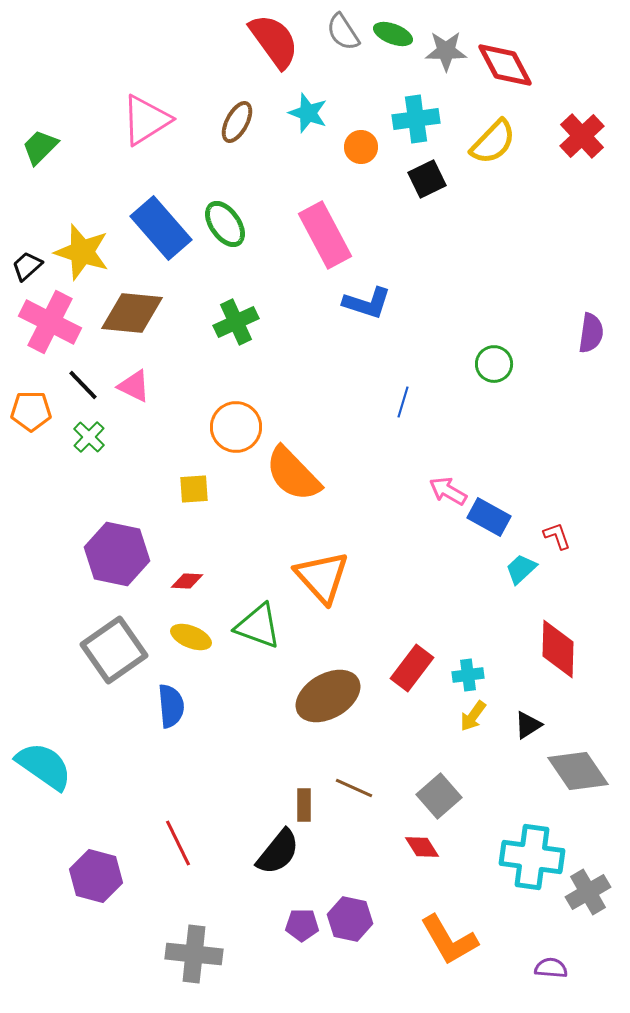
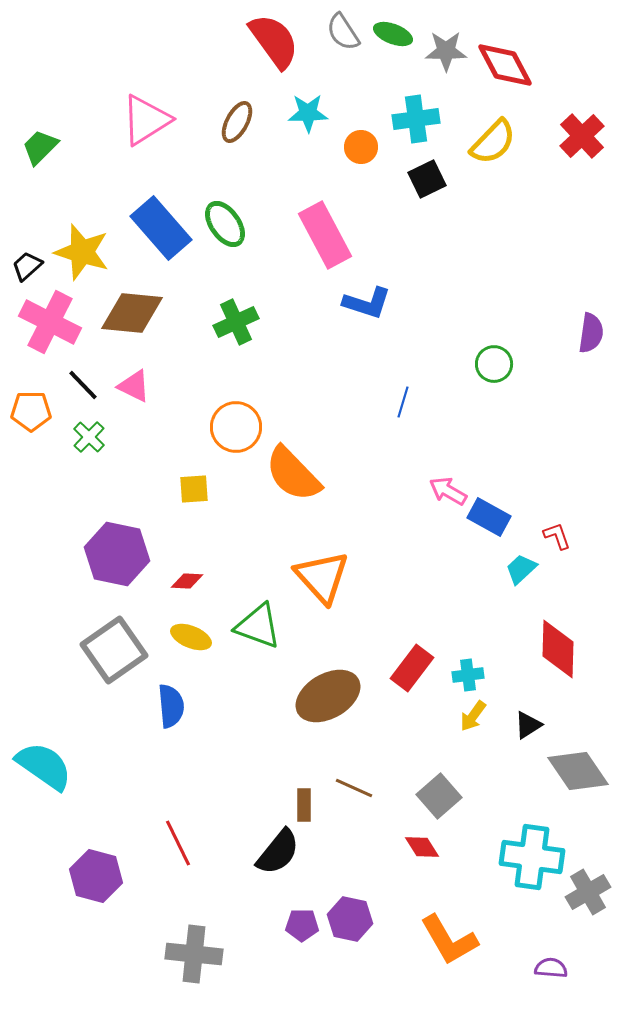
cyan star at (308, 113): rotated 21 degrees counterclockwise
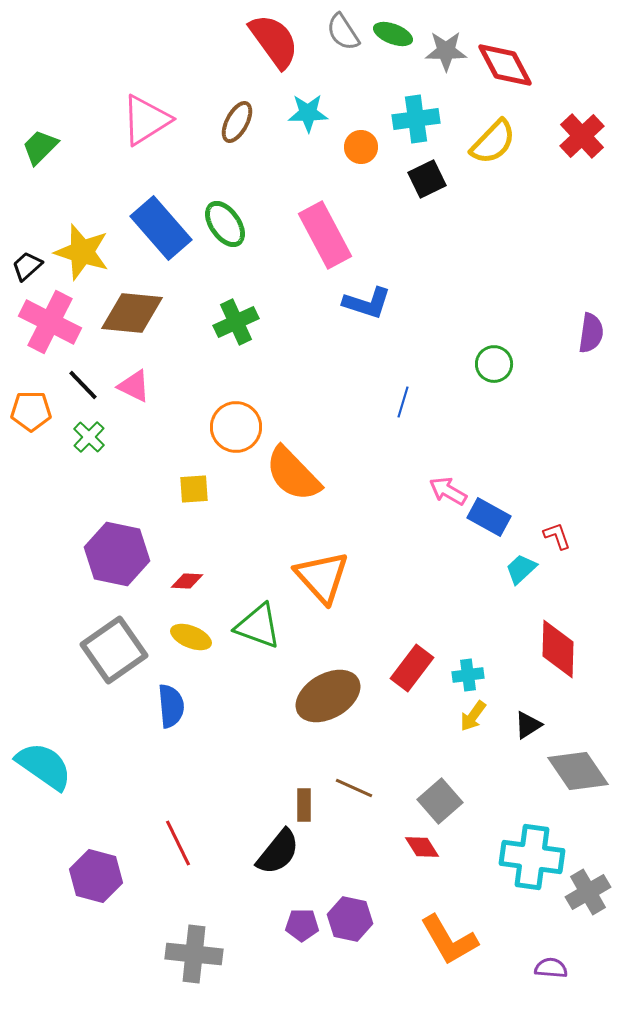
gray square at (439, 796): moved 1 px right, 5 px down
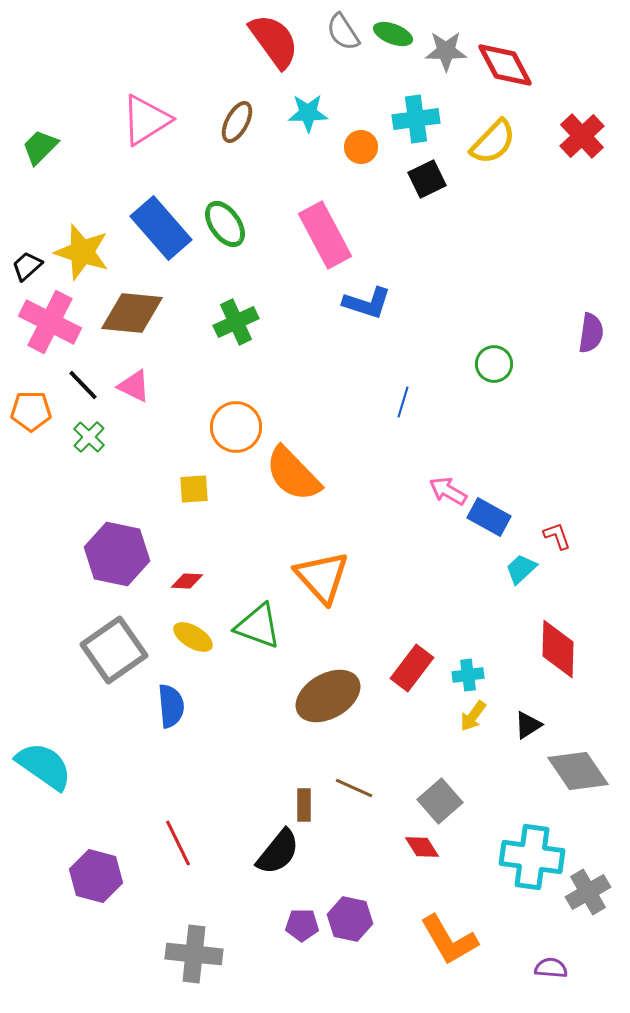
yellow ellipse at (191, 637): moved 2 px right; rotated 9 degrees clockwise
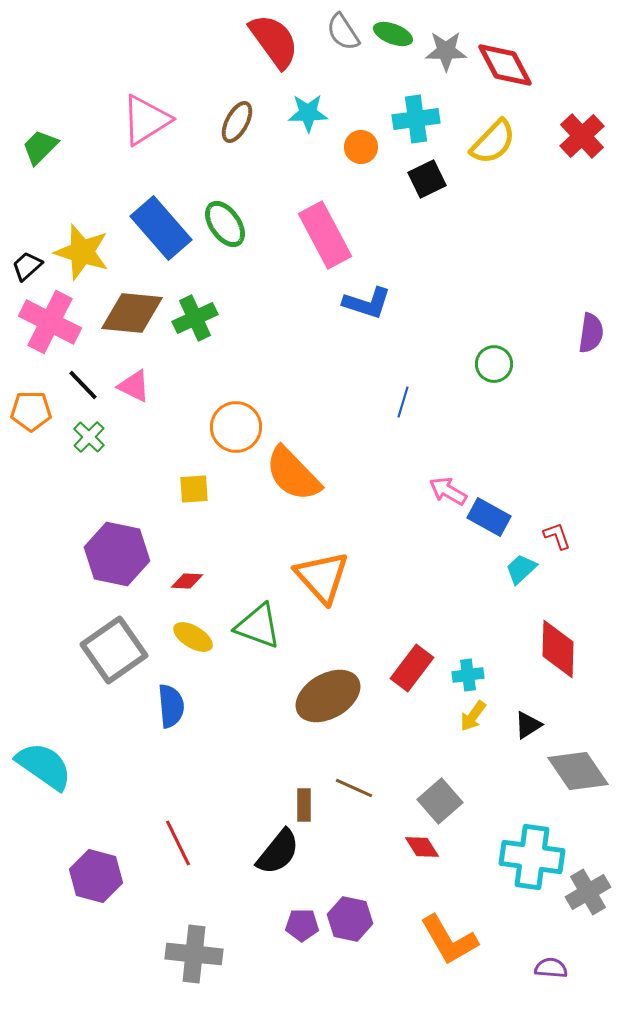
green cross at (236, 322): moved 41 px left, 4 px up
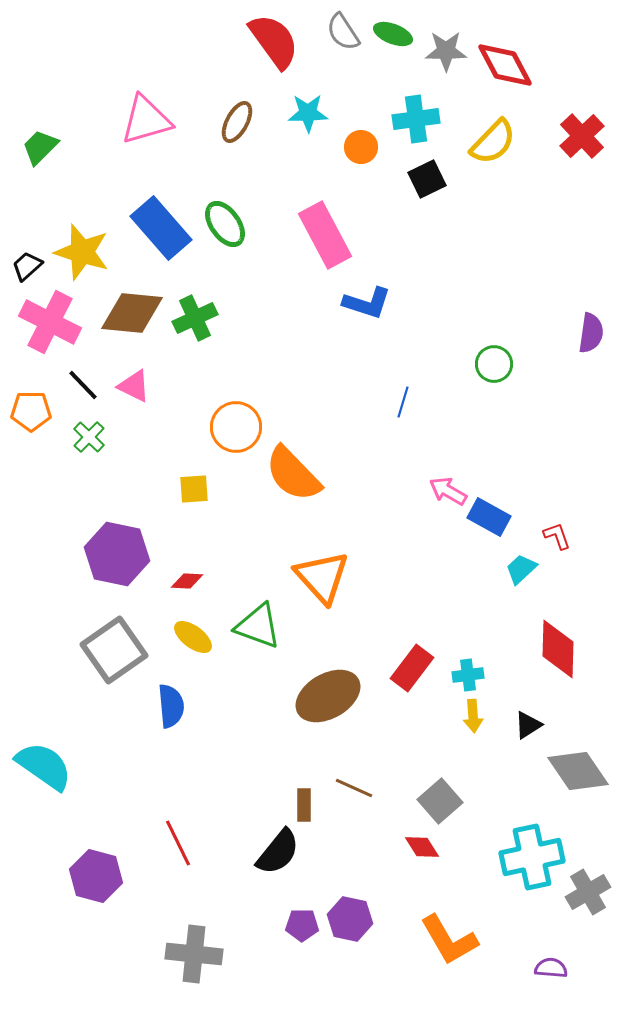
pink triangle at (146, 120): rotated 16 degrees clockwise
yellow ellipse at (193, 637): rotated 6 degrees clockwise
yellow arrow at (473, 716): rotated 40 degrees counterclockwise
cyan cross at (532, 857): rotated 20 degrees counterclockwise
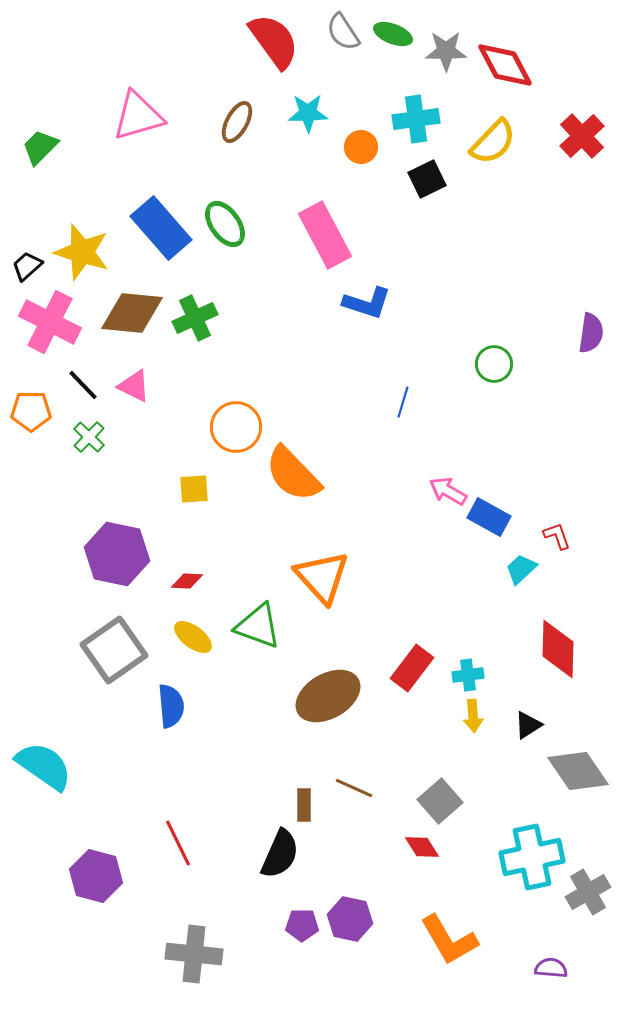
pink triangle at (146, 120): moved 8 px left, 4 px up
black semicircle at (278, 852): moved 2 px right, 2 px down; rotated 15 degrees counterclockwise
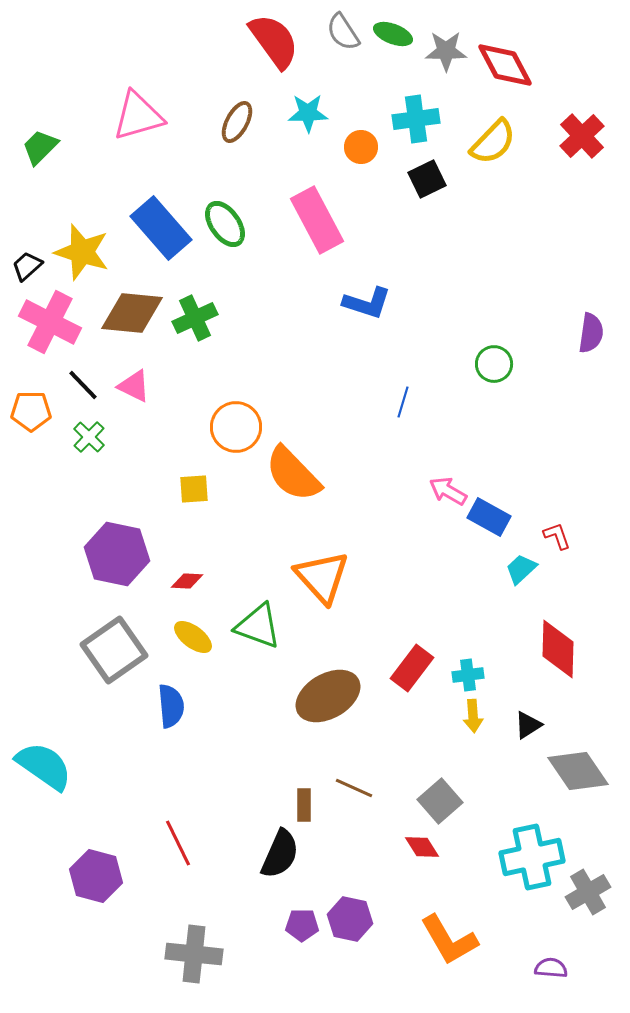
pink rectangle at (325, 235): moved 8 px left, 15 px up
